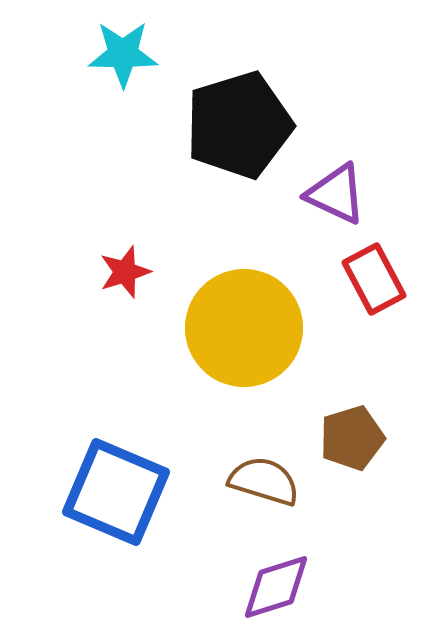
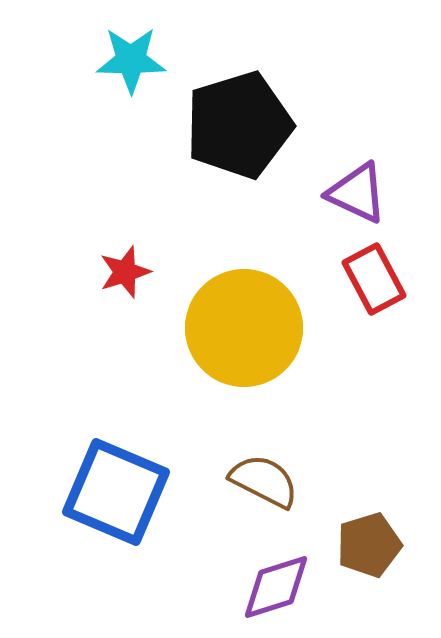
cyan star: moved 8 px right, 6 px down
purple triangle: moved 21 px right, 1 px up
brown pentagon: moved 17 px right, 107 px down
brown semicircle: rotated 10 degrees clockwise
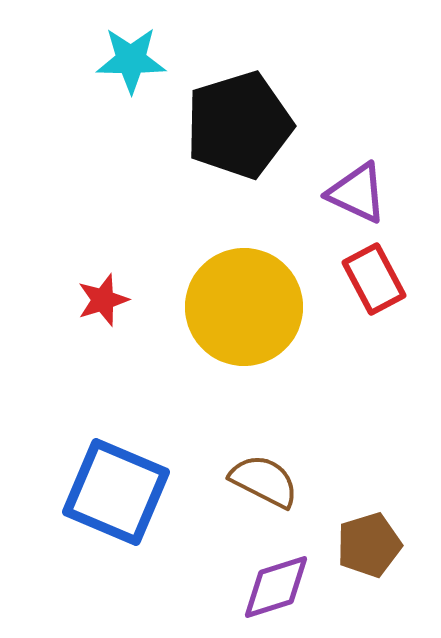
red star: moved 22 px left, 28 px down
yellow circle: moved 21 px up
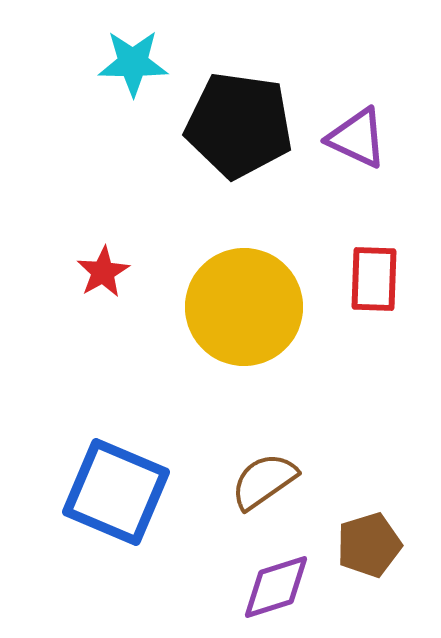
cyan star: moved 2 px right, 3 px down
black pentagon: rotated 25 degrees clockwise
purple triangle: moved 55 px up
red rectangle: rotated 30 degrees clockwise
red star: moved 28 px up; rotated 12 degrees counterclockwise
brown semicircle: rotated 62 degrees counterclockwise
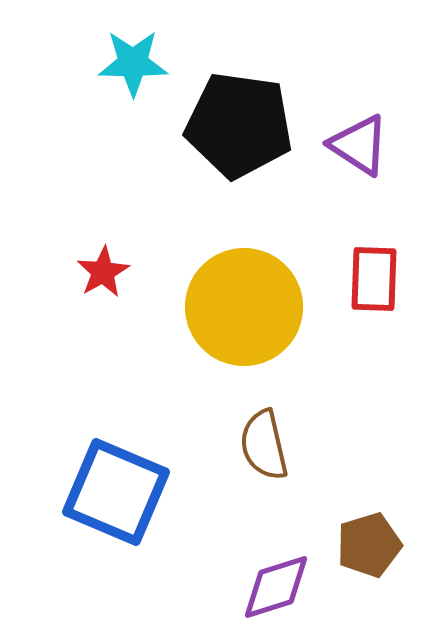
purple triangle: moved 2 px right, 7 px down; rotated 8 degrees clockwise
brown semicircle: moved 36 px up; rotated 68 degrees counterclockwise
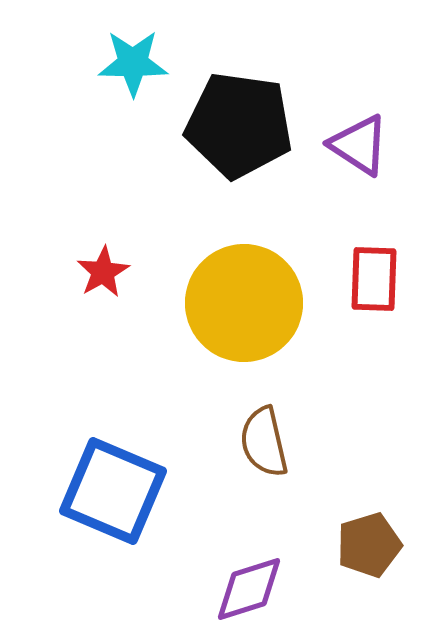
yellow circle: moved 4 px up
brown semicircle: moved 3 px up
blue square: moved 3 px left, 1 px up
purple diamond: moved 27 px left, 2 px down
